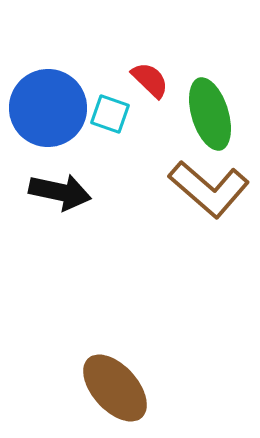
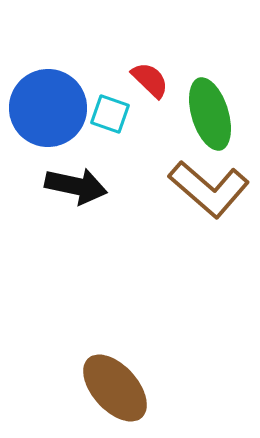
black arrow: moved 16 px right, 6 px up
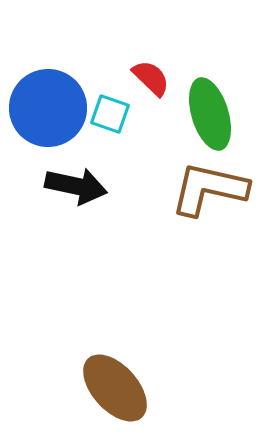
red semicircle: moved 1 px right, 2 px up
brown L-shape: rotated 152 degrees clockwise
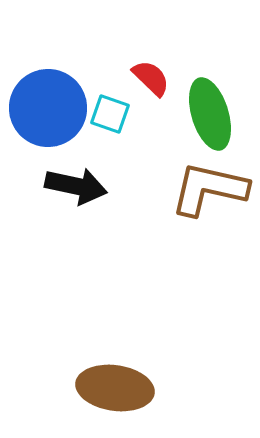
brown ellipse: rotated 40 degrees counterclockwise
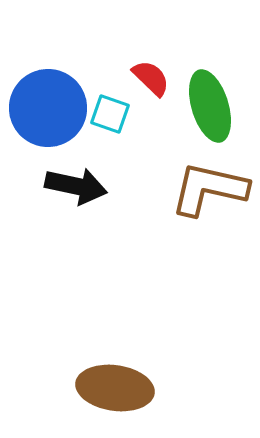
green ellipse: moved 8 px up
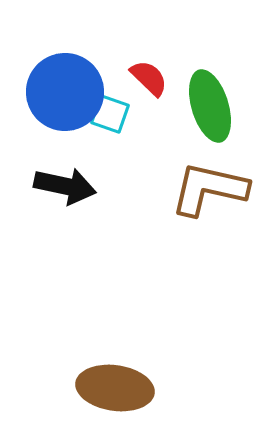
red semicircle: moved 2 px left
blue circle: moved 17 px right, 16 px up
black arrow: moved 11 px left
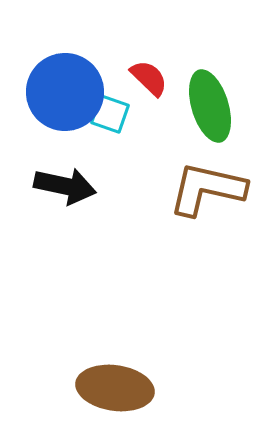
brown L-shape: moved 2 px left
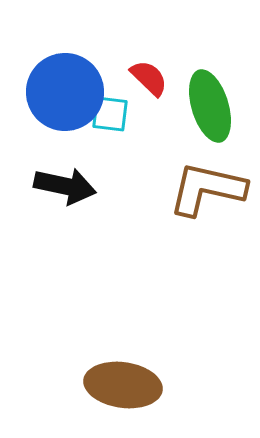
cyan square: rotated 12 degrees counterclockwise
brown ellipse: moved 8 px right, 3 px up
